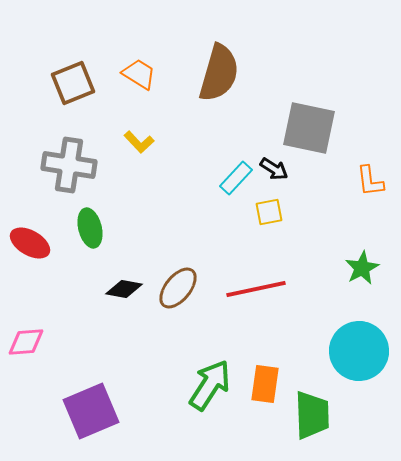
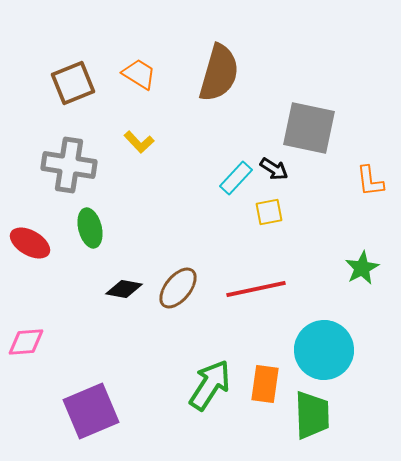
cyan circle: moved 35 px left, 1 px up
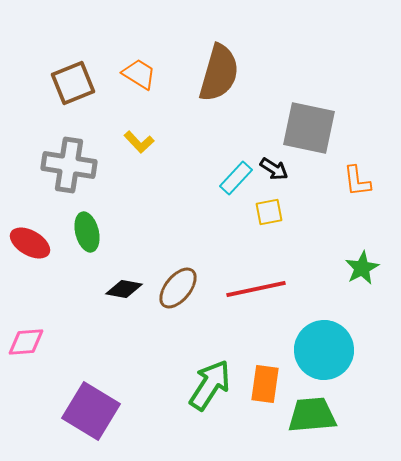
orange L-shape: moved 13 px left
green ellipse: moved 3 px left, 4 px down
purple square: rotated 36 degrees counterclockwise
green trapezoid: rotated 93 degrees counterclockwise
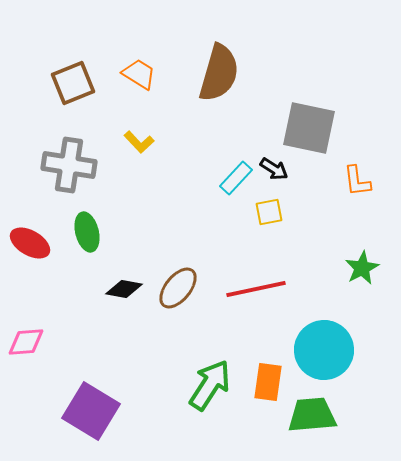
orange rectangle: moved 3 px right, 2 px up
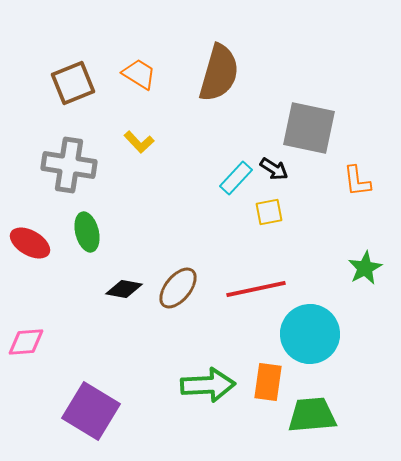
green star: moved 3 px right
cyan circle: moved 14 px left, 16 px up
green arrow: moved 2 px left; rotated 54 degrees clockwise
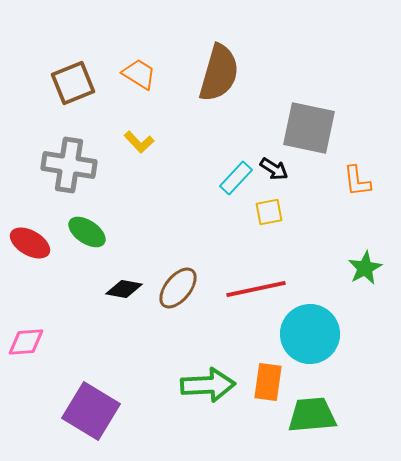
green ellipse: rotated 42 degrees counterclockwise
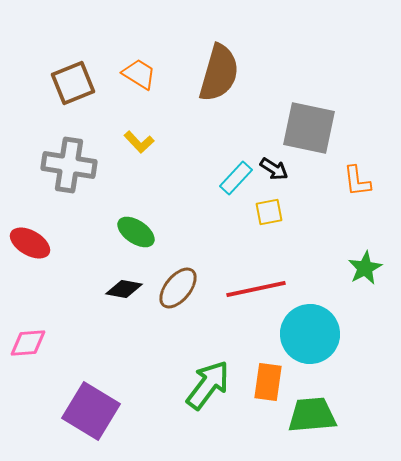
green ellipse: moved 49 px right
pink diamond: moved 2 px right, 1 px down
green arrow: rotated 50 degrees counterclockwise
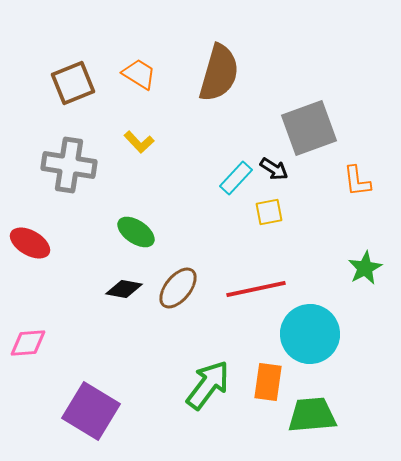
gray square: rotated 32 degrees counterclockwise
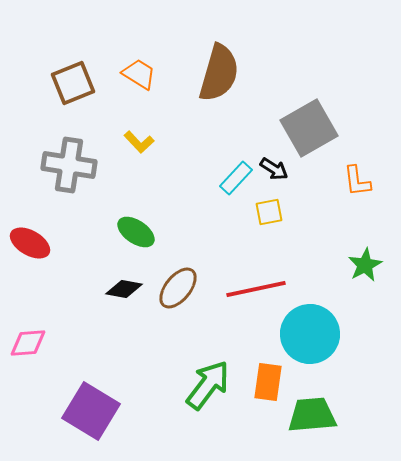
gray square: rotated 10 degrees counterclockwise
green star: moved 3 px up
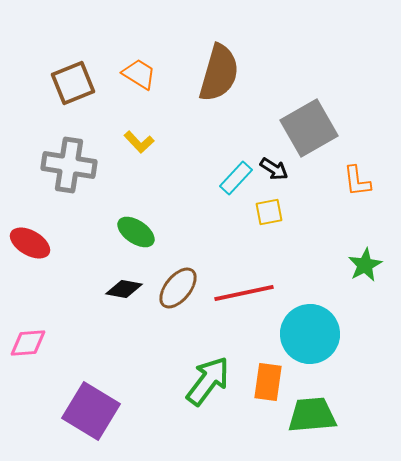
red line: moved 12 px left, 4 px down
green arrow: moved 4 px up
